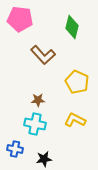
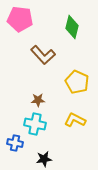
blue cross: moved 6 px up
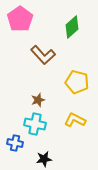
pink pentagon: rotated 30 degrees clockwise
green diamond: rotated 35 degrees clockwise
yellow pentagon: rotated 10 degrees counterclockwise
brown star: rotated 16 degrees counterclockwise
